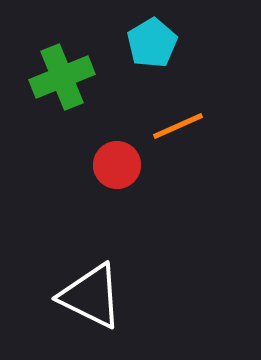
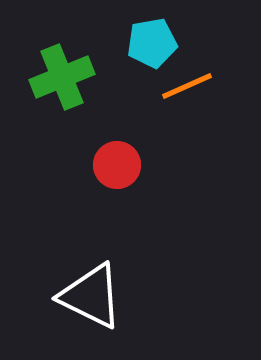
cyan pentagon: rotated 21 degrees clockwise
orange line: moved 9 px right, 40 px up
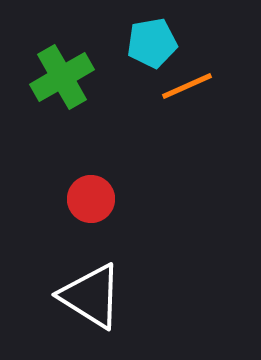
green cross: rotated 8 degrees counterclockwise
red circle: moved 26 px left, 34 px down
white triangle: rotated 6 degrees clockwise
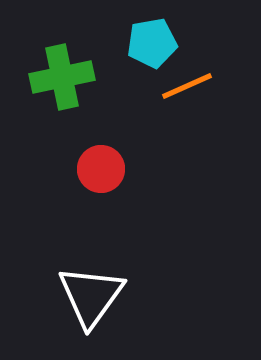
green cross: rotated 18 degrees clockwise
red circle: moved 10 px right, 30 px up
white triangle: rotated 34 degrees clockwise
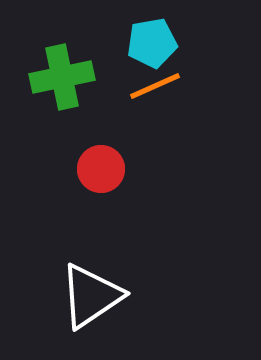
orange line: moved 32 px left
white triangle: rotated 20 degrees clockwise
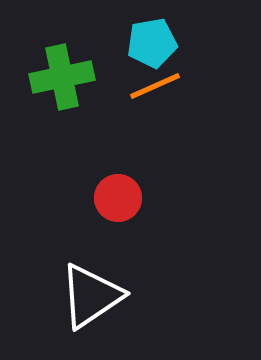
red circle: moved 17 px right, 29 px down
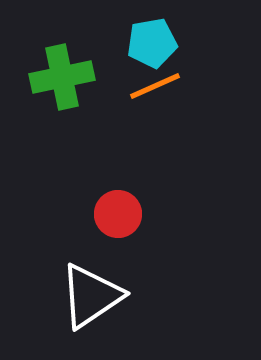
red circle: moved 16 px down
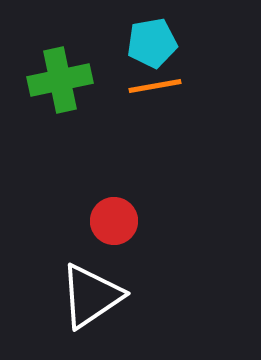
green cross: moved 2 px left, 3 px down
orange line: rotated 14 degrees clockwise
red circle: moved 4 px left, 7 px down
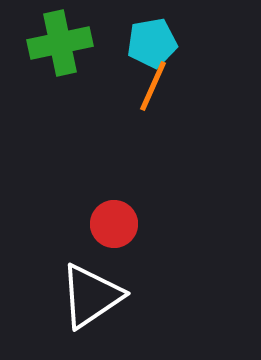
green cross: moved 37 px up
orange line: moved 2 px left; rotated 56 degrees counterclockwise
red circle: moved 3 px down
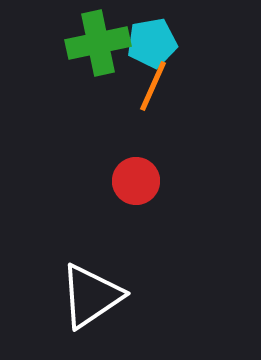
green cross: moved 38 px right
red circle: moved 22 px right, 43 px up
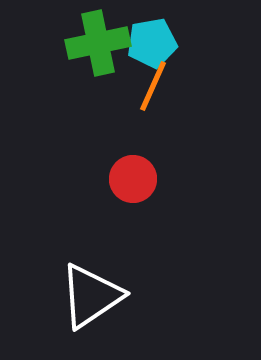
red circle: moved 3 px left, 2 px up
